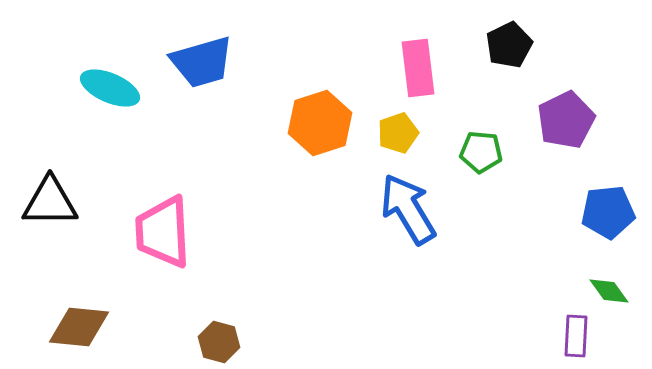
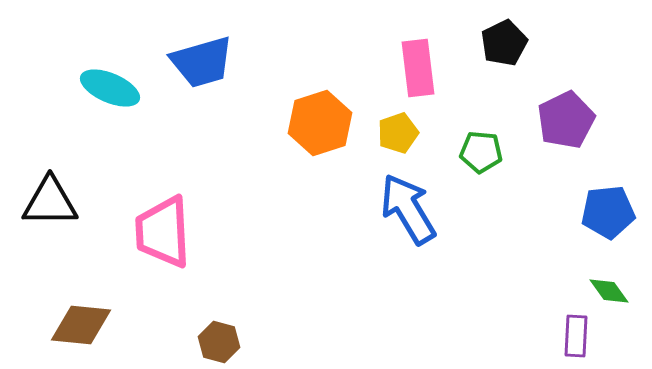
black pentagon: moved 5 px left, 2 px up
brown diamond: moved 2 px right, 2 px up
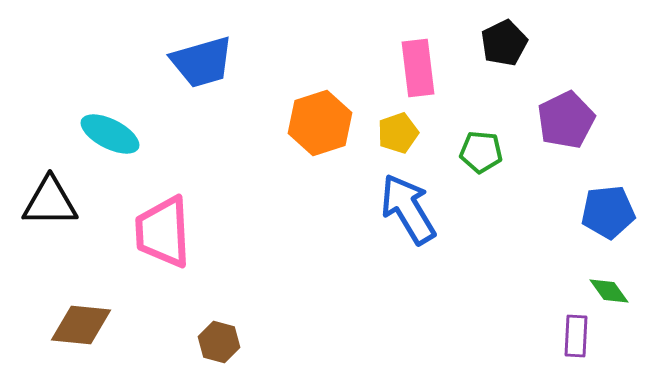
cyan ellipse: moved 46 px down; rotated 4 degrees clockwise
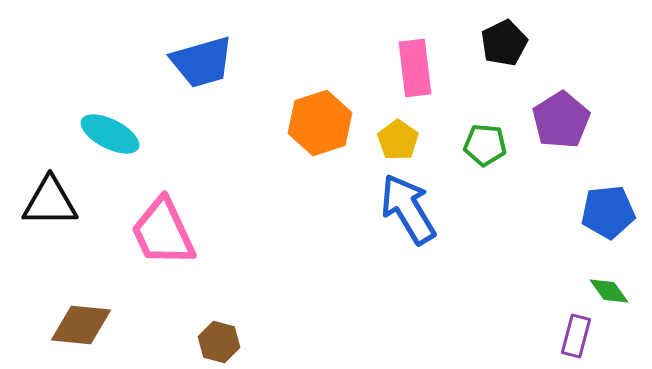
pink rectangle: moved 3 px left
purple pentagon: moved 5 px left; rotated 6 degrees counterclockwise
yellow pentagon: moved 7 px down; rotated 18 degrees counterclockwise
green pentagon: moved 4 px right, 7 px up
pink trapezoid: rotated 22 degrees counterclockwise
purple rectangle: rotated 12 degrees clockwise
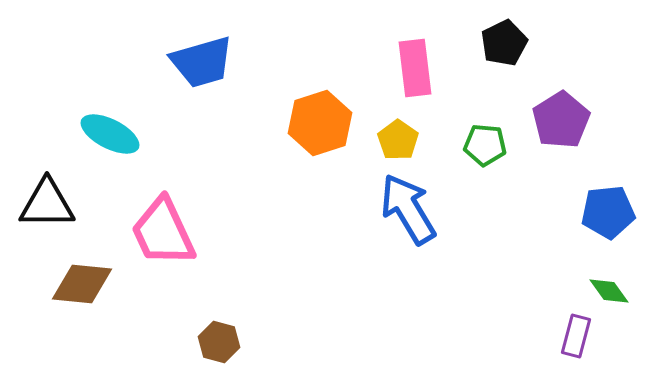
black triangle: moved 3 px left, 2 px down
brown diamond: moved 1 px right, 41 px up
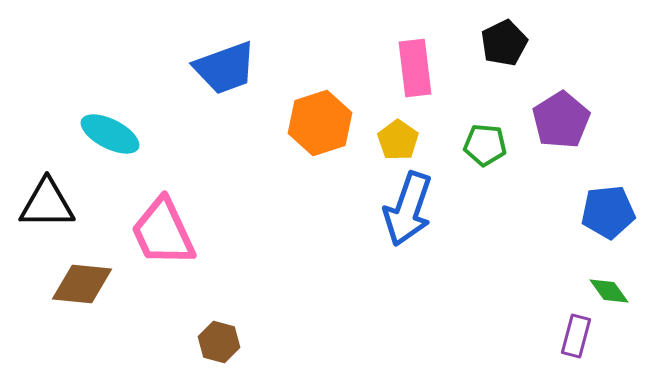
blue trapezoid: moved 23 px right, 6 px down; rotated 4 degrees counterclockwise
blue arrow: rotated 130 degrees counterclockwise
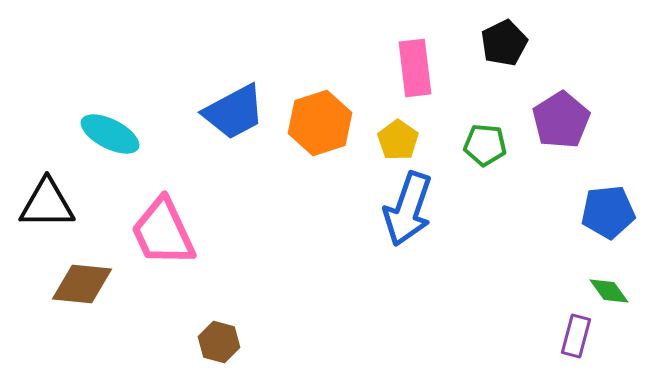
blue trapezoid: moved 9 px right, 44 px down; rotated 8 degrees counterclockwise
